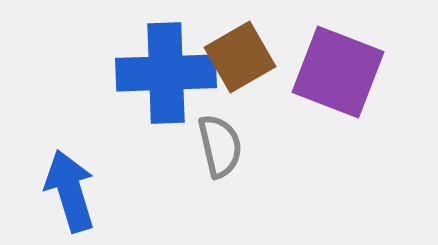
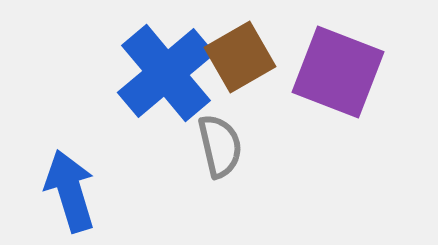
blue cross: rotated 38 degrees counterclockwise
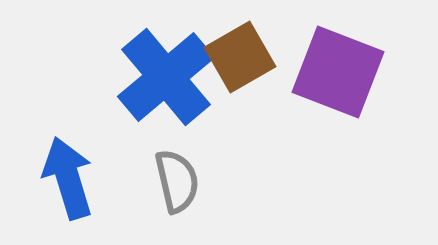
blue cross: moved 4 px down
gray semicircle: moved 43 px left, 35 px down
blue arrow: moved 2 px left, 13 px up
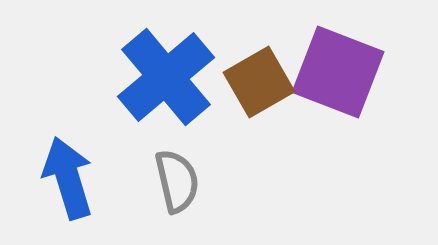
brown square: moved 19 px right, 25 px down
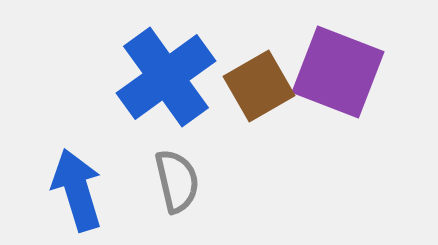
blue cross: rotated 4 degrees clockwise
brown square: moved 4 px down
blue arrow: moved 9 px right, 12 px down
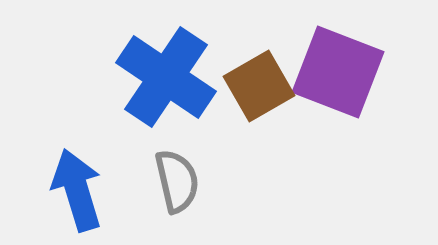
blue cross: rotated 20 degrees counterclockwise
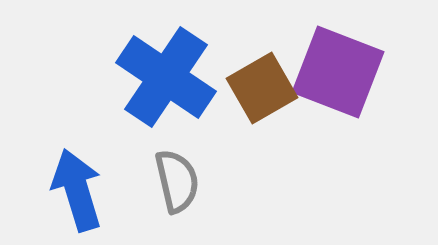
brown square: moved 3 px right, 2 px down
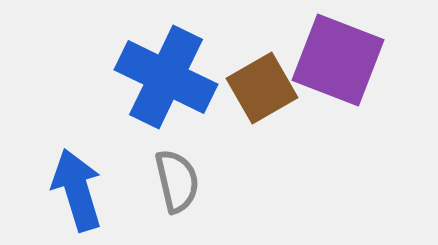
purple square: moved 12 px up
blue cross: rotated 8 degrees counterclockwise
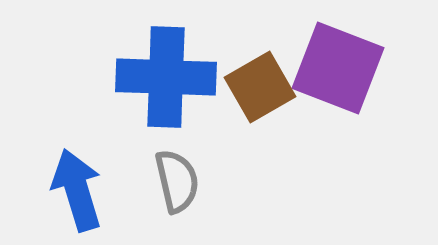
purple square: moved 8 px down
blue cross: rotated 24 degrees counterclockwise
brown square: moved 2 px left, 1 px up
